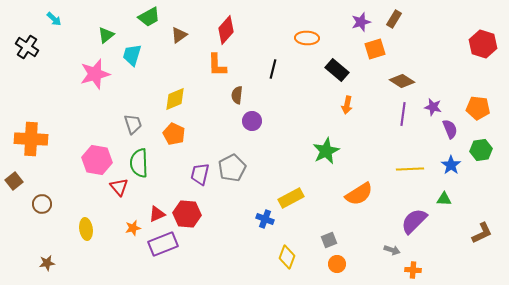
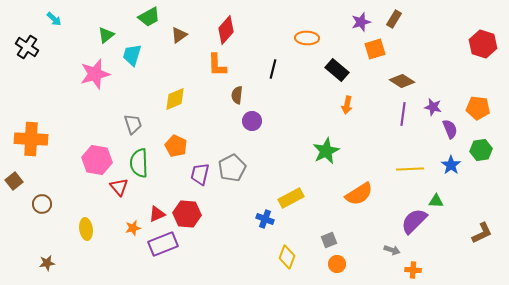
orange pentagon at (174, 134): moved 2 px right, 12 px down
green triangle at (444, 199): moved 8 px left, 2 px down
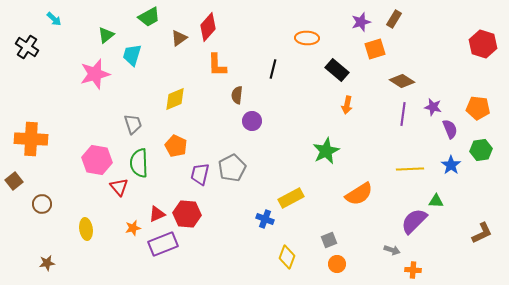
red diamond at (226, 30): moved 18 px left, 3 px up
brown triangle at (179, 35): moved 3 px down
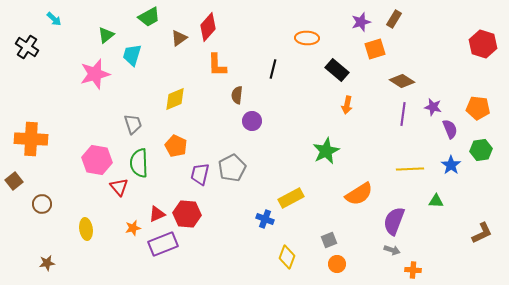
purple semicircle at (414, 221): moved 20 px left; rotated 24 degrees counterclockwise
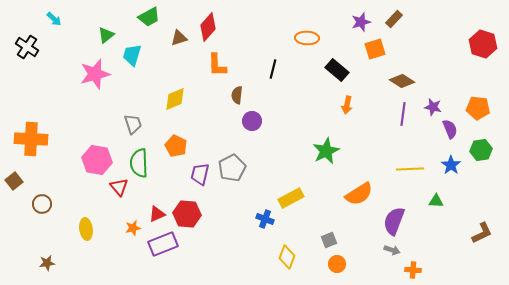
brown rectangle at (394, 19): rotated 12 degrees clockwise
brown triangle at (179, 38): rotated 18 degrees clockwise
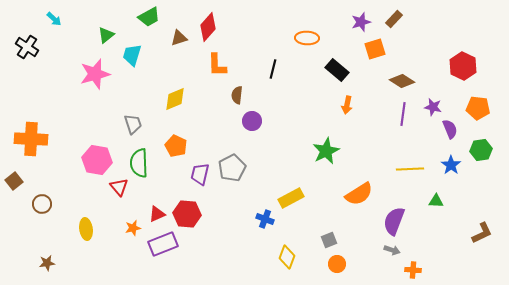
red hexagon at (483, 44): moved 20 px left, 22 px down; rotated 8 degrees clockwise
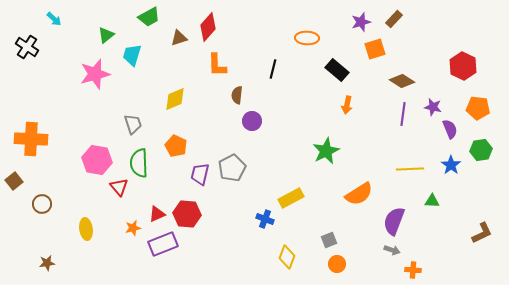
green triangle at (436, 201): moved 4 px left
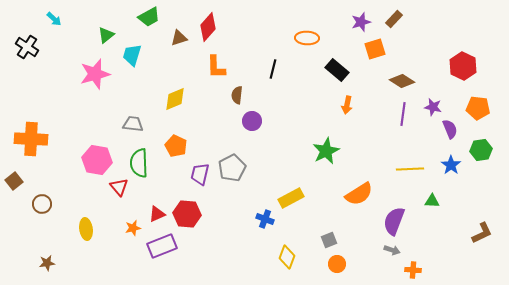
orange L-shape at (217, 65): moved 1 px left, 2 px down
gray trapezoid at (133, 124): rotated 65 degrees counterclockwise
purple rectangle at (163, 244): moved 1 px left, 2 px down
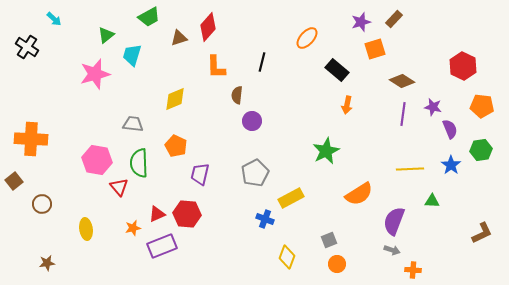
orange ellipse at (307, 38): rotated 50 degrees counterclockwise
black line at (273, 69): moved 11 px left, 7 px up
orange pentagon at (478, 108): moved 4 px right, 2 px up
gray pentagon at (232, 168): moved 23 px right, 5 px down
